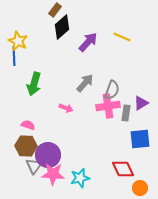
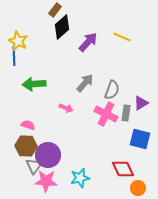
green arrow: rotated 70 degrees clockwise
pink cross: moved 2 px left, 8 px down; rotated 35 degrees clockwise
blue square: rotated 20 degrees clockwise
pink star: moved 7 px left, 7 px down
orange circle: moved 2 px left
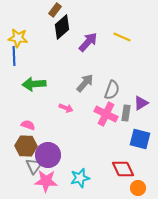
yellow star: moved 3 px up; rotated 18 degrees counterclockwise
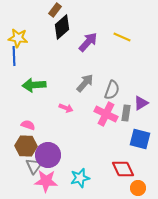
green arrow: moved 1 px down
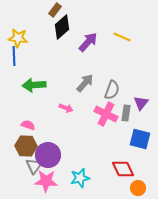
purple triangle: rotated 21 degrees counterclockwise
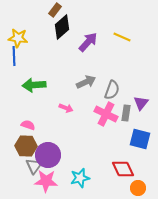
gray arrow: moved 1 px right, 1 px up; rotated 24 degrees clockwise
